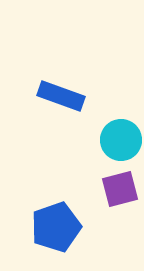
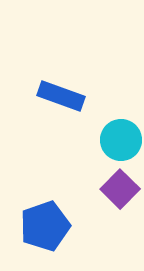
purple square: rotated 30 degrees counterclockwise
blue pentagon: moved 11 px left, 1 px up
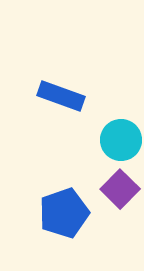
blue pentagon: moved 19 px right, 13 px up
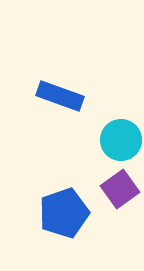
blue rectangle: moved 1 px left
purple square: rotated 9 degrees clockwise
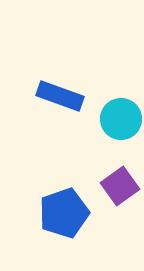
cyan circle: moved 21 px up
purple square: moved 3 px up
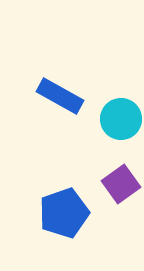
blue rectangle: rotated 9 degrees clockwise
purple square: moved 1 px right, 2 px up
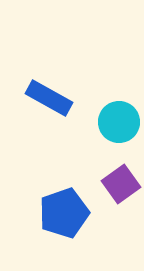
blue rectangle: moved 11 px left, 2 px down
cyan circle: moved 2 px left, 3 px down
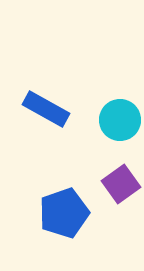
blue rectangle: moved 3 px left, 11 px down
cyan circle: moved 1 px right, 2 px up
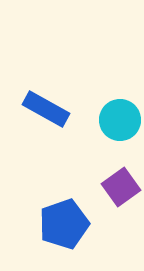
purple square: moved 3 px down
blue pentagon: moved 11 px down
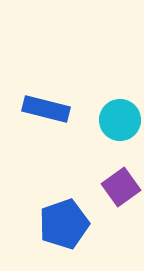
blue rectangle: rotated 15 degrees counterclockwise
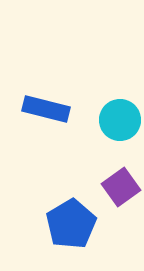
blue pentagon: moved 7 px right; rotated 12 degrees counterclockwise
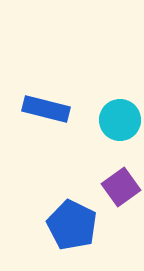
blue pentagon: moved 1 px right, 1 px down; rotated 15 degrees counterclockwise
